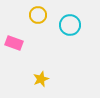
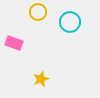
yellow circle: moved 3 px up
cyan circle: moved 3 px up
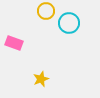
yellow circle: moved 8 px right, 1 px up
cyan circle: moved 1 px left, 1 px down
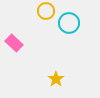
pink rectangle: rotated 24 degrees clockwise
yellow star: moved 15 px right; rotated 14 degrees counterclockwise
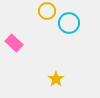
yellow circle: moved 1 px right
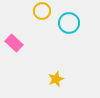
yellow circle: moved 5 px left
yellow star: rotated 14 degrees clockwise
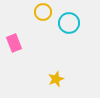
yellow circle: moved 1 px right, 1 px down
pink rectangle: rotated 24 degrees clockwise
